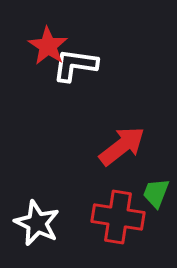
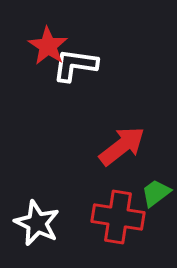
green trapezoid: rotated 32 degrees clockwise
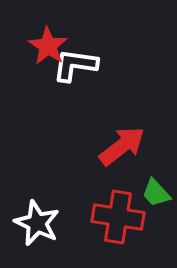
green trapezoid: rotated 96 degrees counterclockwise
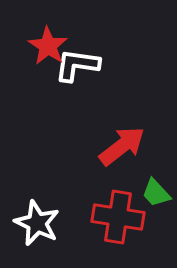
white L-shape: moved 2 px right
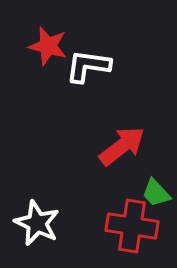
red star: rotated 18 degrees counterclockwise
white L-shape: moved 11 px right, 1 px down
red cross: moved 14 px right, 9 px down
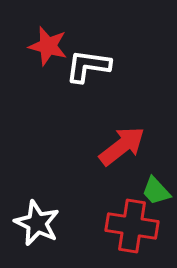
green trapezoid: moved 2 px up
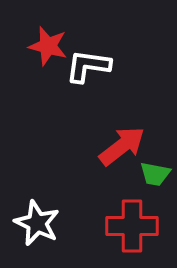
green trapezoid: moved 1 px left, 17 px up; rotated 36 degrees counterclockwise
red cross: rotated 9 degrees counterclockwise
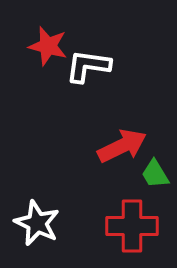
red arrow: rotated 12 degrees clockwise
green trapezoid: rotated 48 degrees clockwise
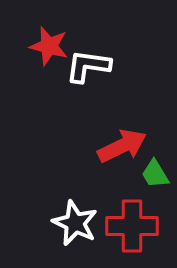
red star: moved 1 px right
white star: moved 38 px right
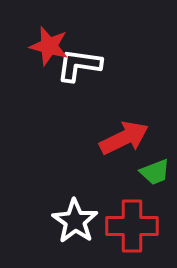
white L-shape: moved 9 px left, 1 px up
red arrow: moved 2 px right, 8 px up
green trapezoid: moved 2 px up; rotated 80 degrees counterclockwise
white star: moved 2 px up; rotated 9 degrees clockwise
